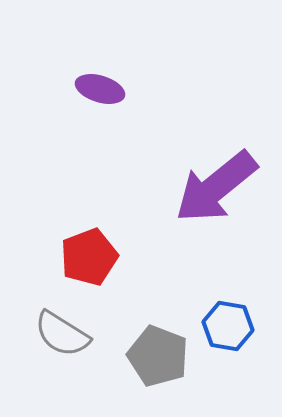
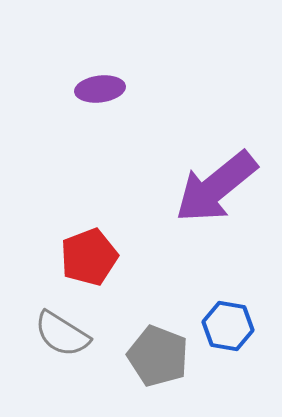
purple ellipse: rotated 24 degrees counterclockwise
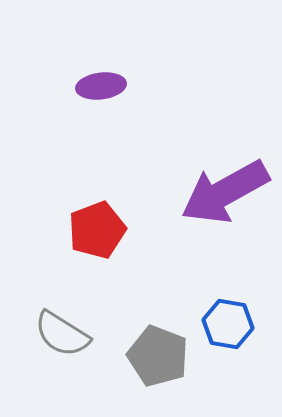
purple ellipse: moved 1 px right, 3 px up
purple arrow: moved 9 px right, 5 px down; rotated 10 degrees clockwise
red pentagon: moved 8 px right, 27 px up
blue hexagon: moved 2 px up
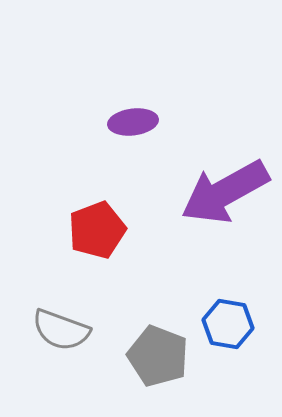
purple ellipse: moved 32 px right, 36 px down
gray semicircle: moved 1 px left, 4 px up; rotated 12 degrees counterclockwise
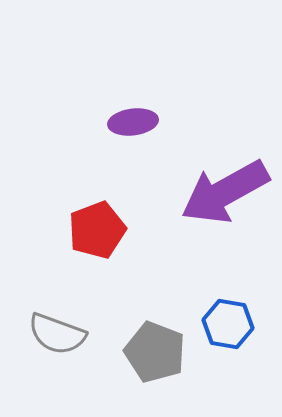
gray semicircle: moved 4 px left, 4 px down
gray pentagon: moved 3 px left, 4 px up
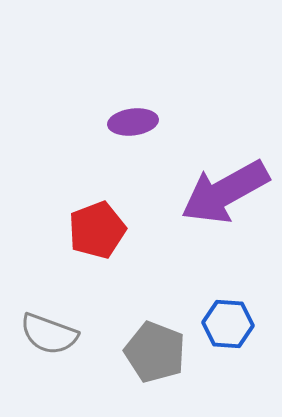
blue hexagon: rotated 6 degrees counterclockwise
gray semicircle: moved 8 px left
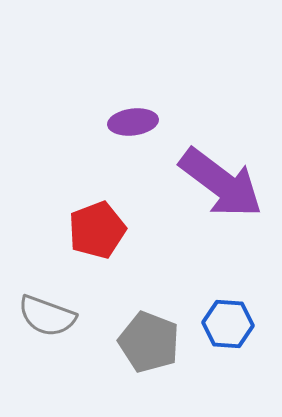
purple arrow: moved 4 px left, 9 px up; rotated 114 degrees counterclockwise
gray semicircle: moved 2 px left, 18 px up
gray pentagon: moved 6 px left, 10 px up
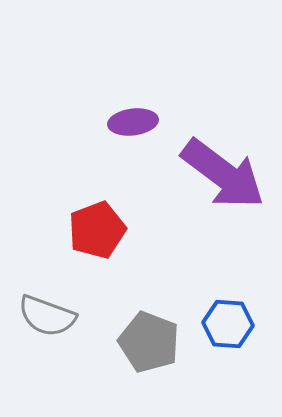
purple arrow: moved 2 px right, 9 px up
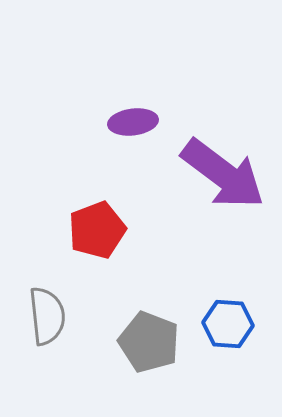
gray semicircle: rotated 116 degrees counterclockwise
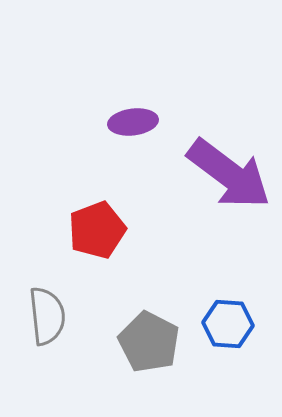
purple arrow: moved 6 px right
gray pentagon: rotated 6 degrees clockwise
